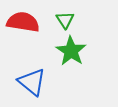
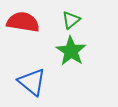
green triangle: moved 6 px right; rotated 24 degrees clockwise
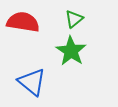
green triangle: moved 3 px right, 1 px up
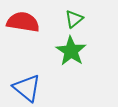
blue triangle: moved 5 px left, 6 px down
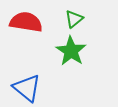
red semicircle: moved 3 px right
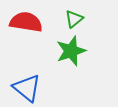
green star: rotated 20 degrees clockwise
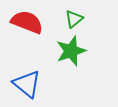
red semicircle: moved 1 px right; rotated 12 degrees clockwise
blue triangle: moved 4 px up
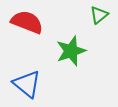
green triangle: moved 25 px right, 4 px up
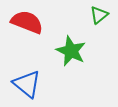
green star: rotated 28 degrees counterclockwise
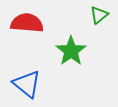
red semicircle: moved 1 px down; rotated 16 degrees counterclockwise
green star: rotated 12 degrees clockwise
